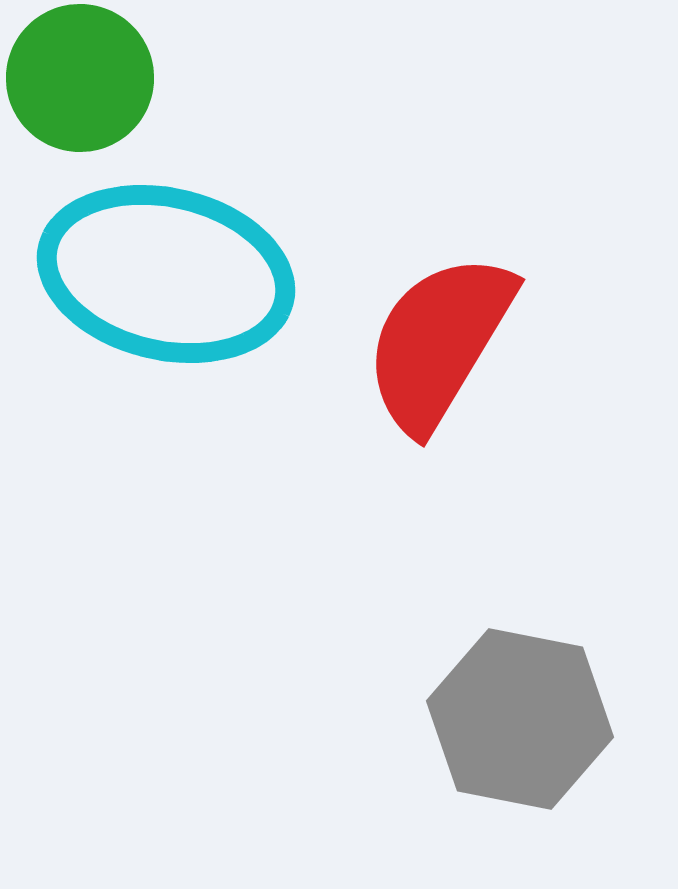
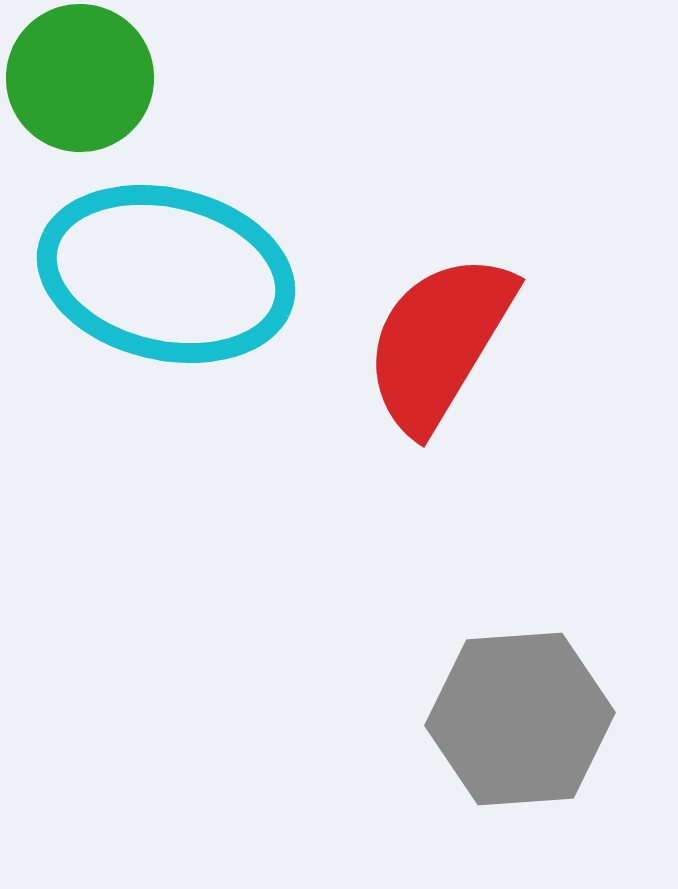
gray hexagon: rotated 15 degrees counterclockwise
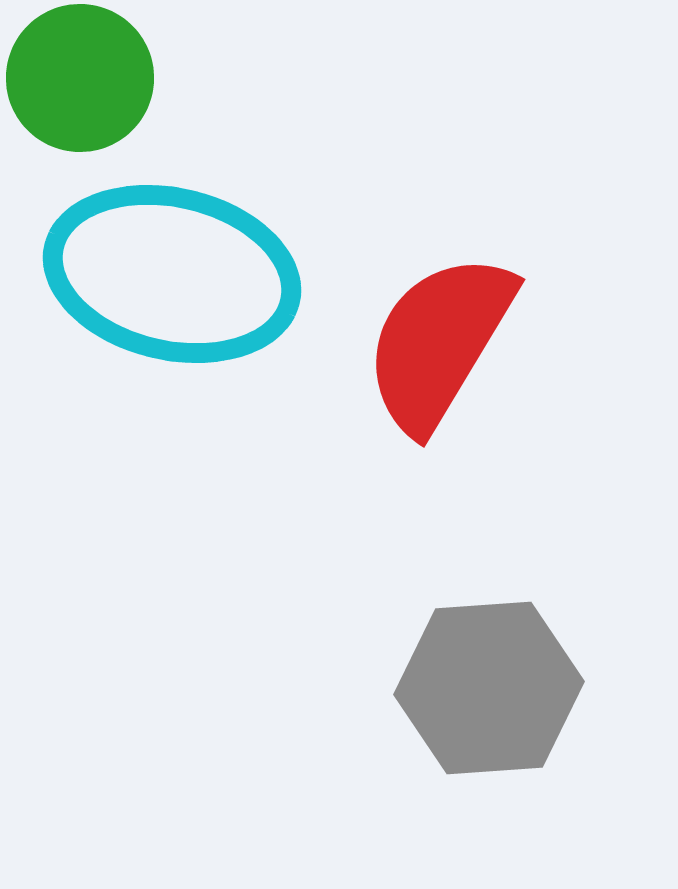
cyan ellipse: moved 6 px right
gray hexagon: moved 31 px left, 31 px up
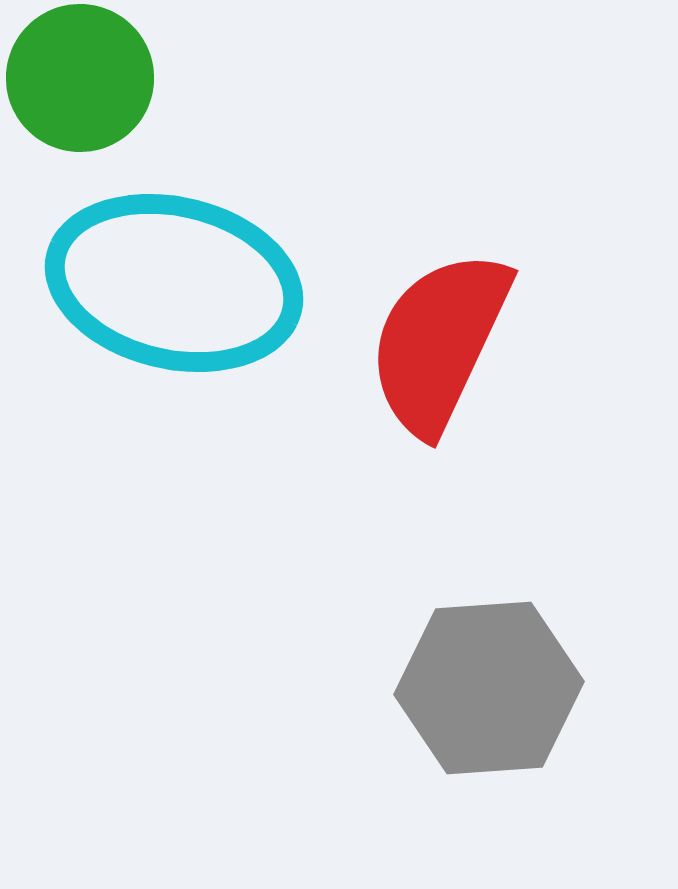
cyan ellipse: moved 2 px right, 9 px down
red semicircle: rotated 6 degrees counterclockwise
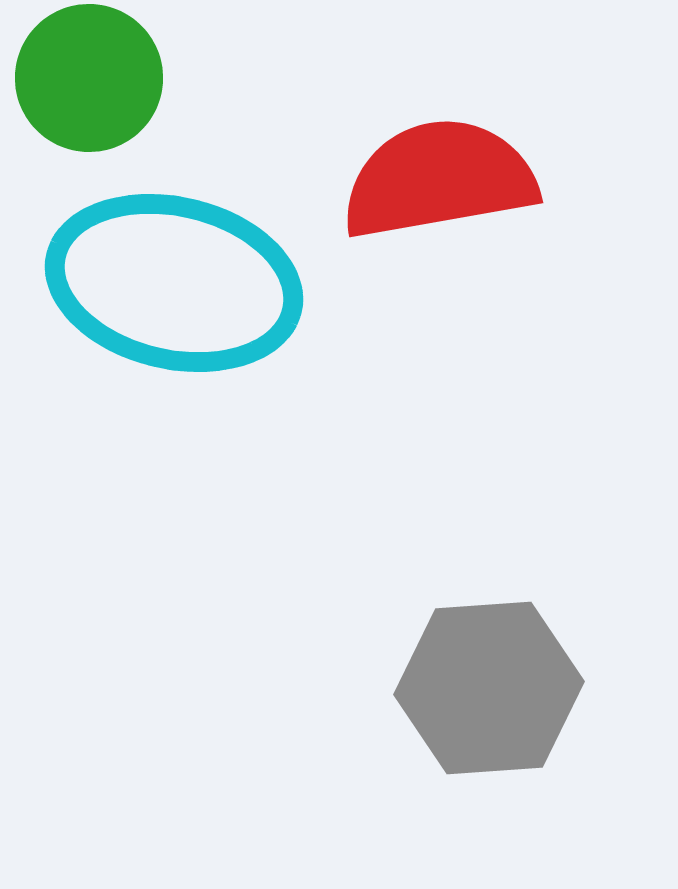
green circle: moved 9 px right
red semicircle: moved 163 px up; rotated 55 degrees clockwise
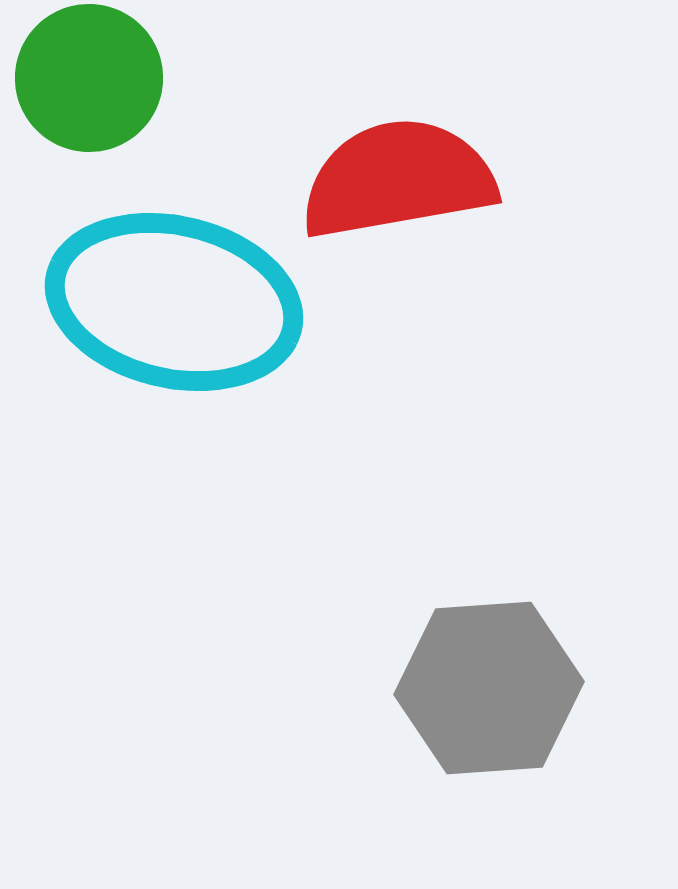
red semicircle: moved 41 px left
cyan ellipse: moved 19 px down
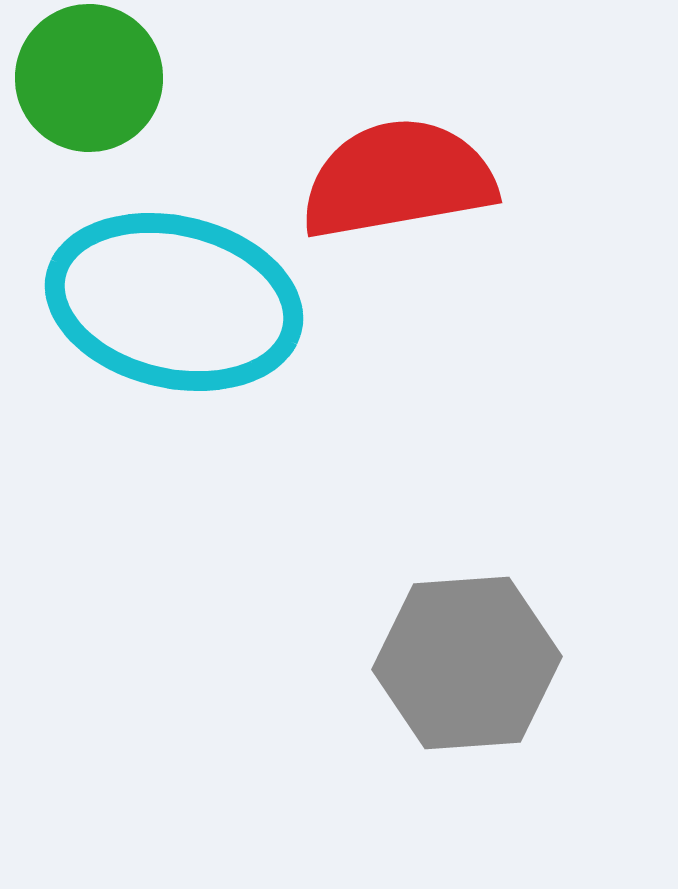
gray hexagon: moved 22 px left, 25 px up
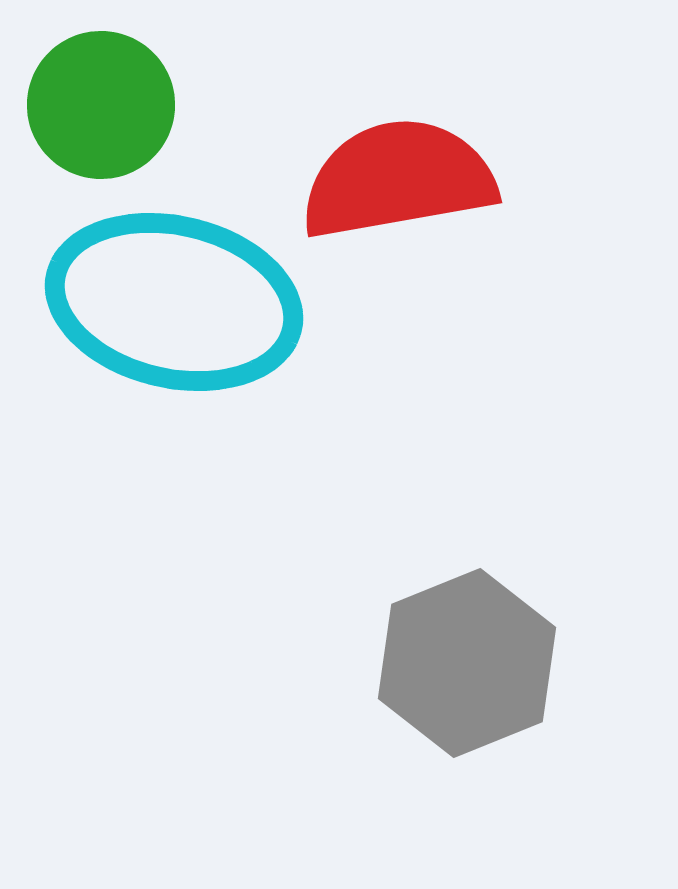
green circle: moved 12 px right, 27 px down
gray hexagon: rotated 18 degrees counterclockwise
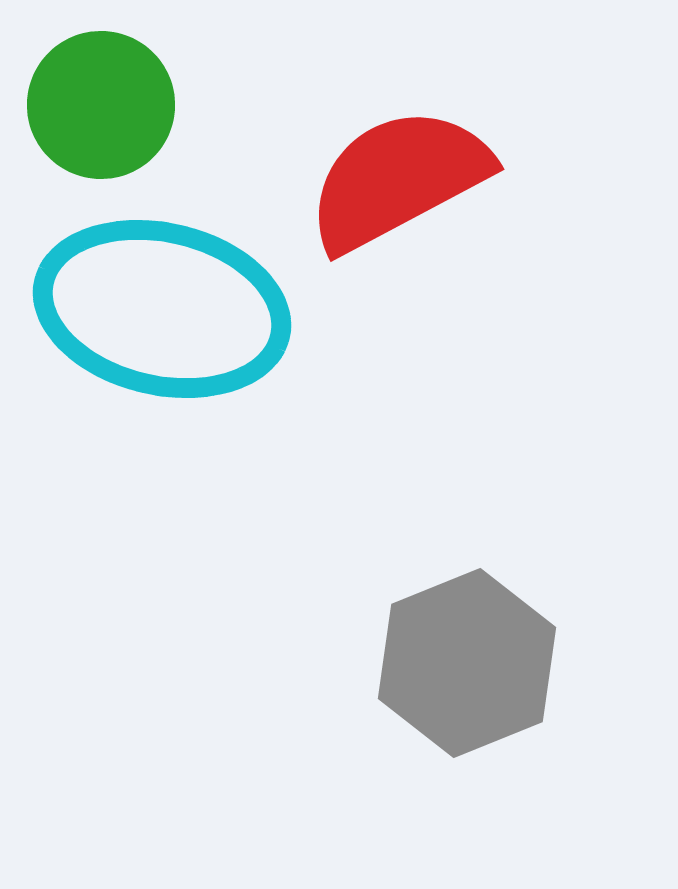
red semicircle: rotated 18 degrees counterclockwise
cyan ellipse: moved 12 px left, 7 px down
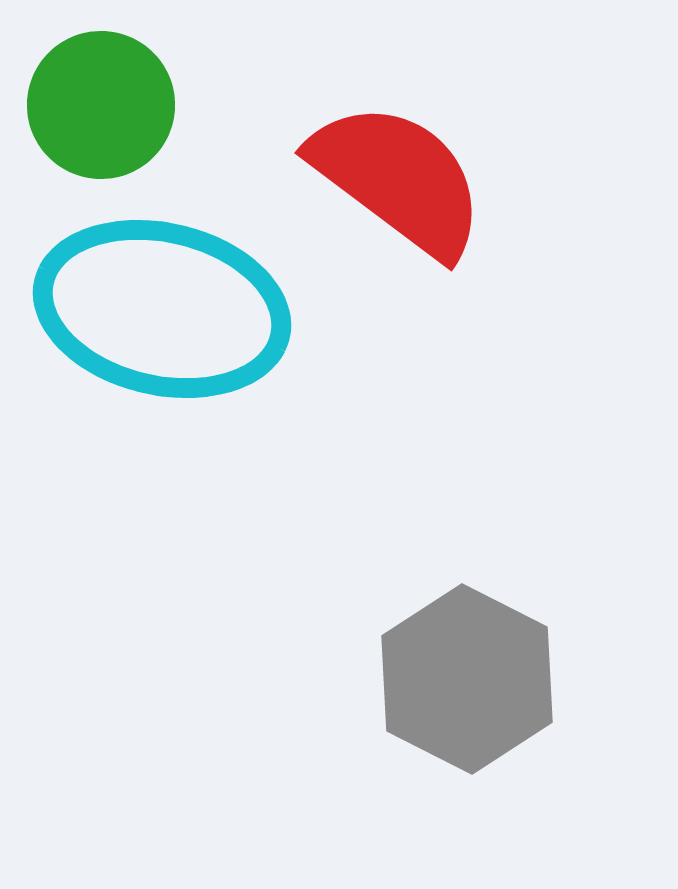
red semicircle: rotated 65 degrees clockwise
gray hexagon: moved 16 px down; rotated 11 degrees counterclockwise
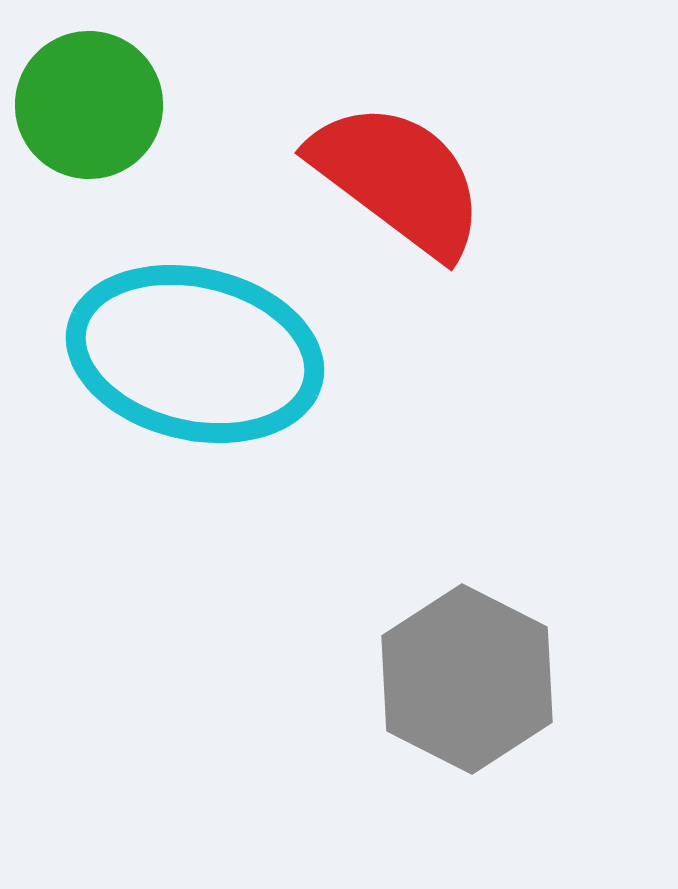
green circle: moved 12 px left
cyan ellipse: moved 33 px right, 45 px down
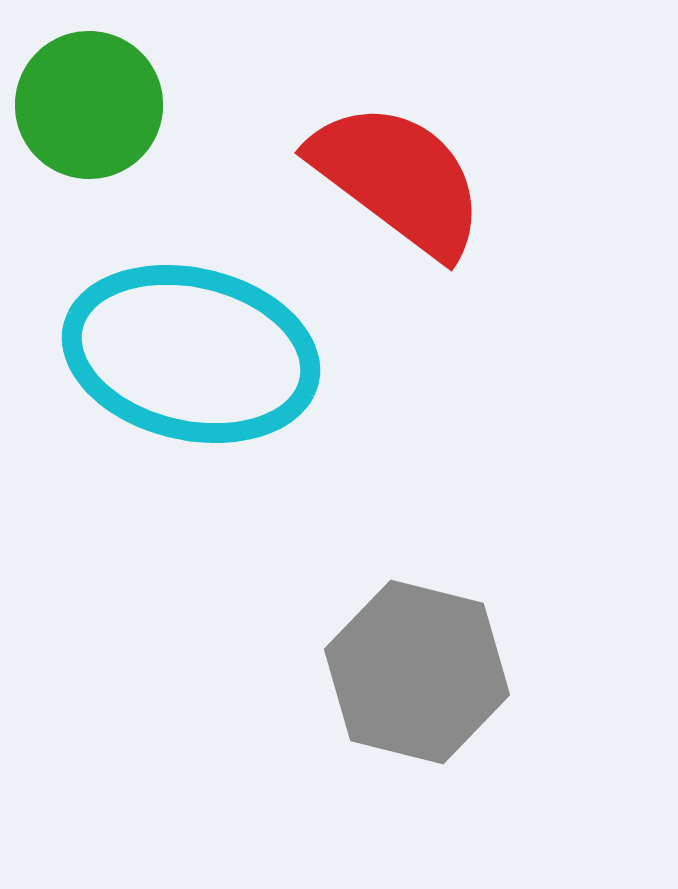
cyan ellipse: moved 4 px left
gray hexagon: moved 50 px left, 7 px up; rotated 13 degrees counterclockwise
